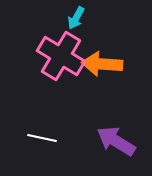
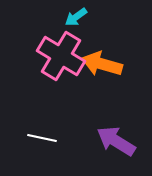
cyan arrow: moved 1 px up; rotated 25 degrees clockwise
orange arrow: rotated 12 degrees clockwise
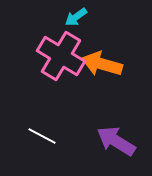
white line: moved 2 px up; rotated 16 degrees clockwise
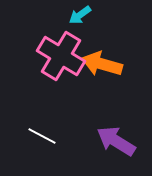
cyan arrow: moved 4 px right, 2 px up
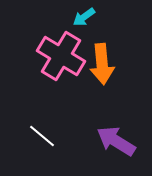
cyan arrow: moved 4 px right, 2 px down
orange arrow: rotated 111 degrees counterclockwise
white line: rotated 12 degrees clockwise
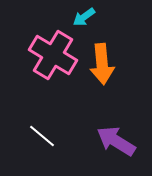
pink cross: moved 8 px left, 1 px up
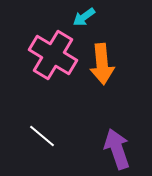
purple arrow: moved 1 px right, 8 px down; rotated 39 degrees clockwise
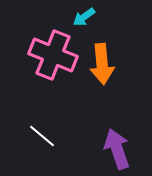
pink cross: rotated 9 degrees counterclockwise
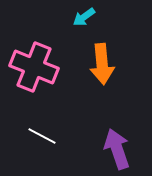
pink cross: moved 19 px left, 12 px down
white line: rotated 12 degrees counterclockwise
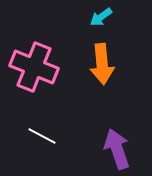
cyan arrow: moved 17 px right
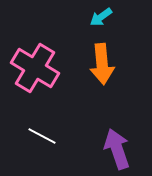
pink cross: moved 1 px right, 1 px down; rotated 9 degrees clockwise
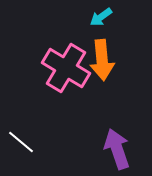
orange arrow: moved 4 px up
pink cross: moved 31 px right
white line: moved 21 px left, 6 px down; rotated 12 degrees clockwise
